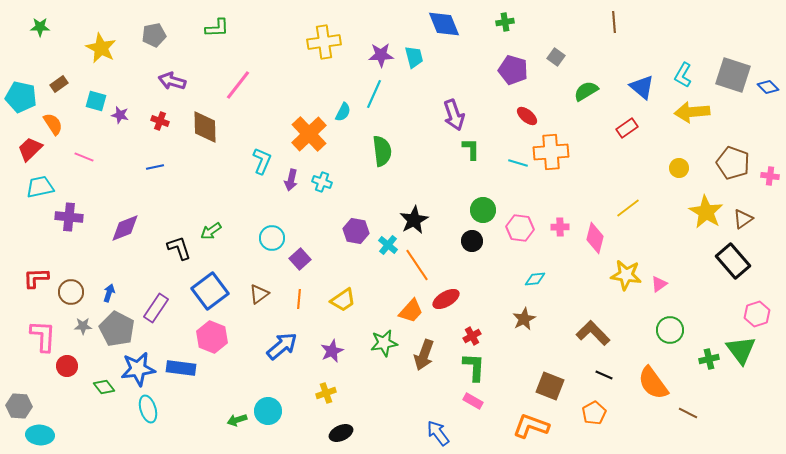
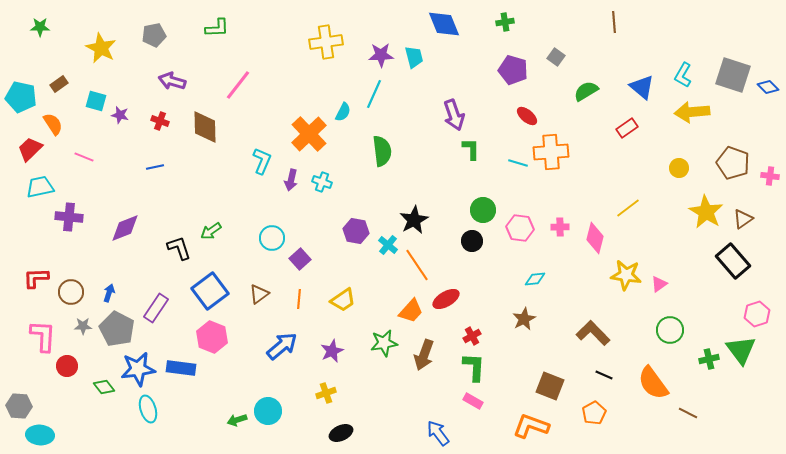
yellow cross at (324, 42): moved 2 px right
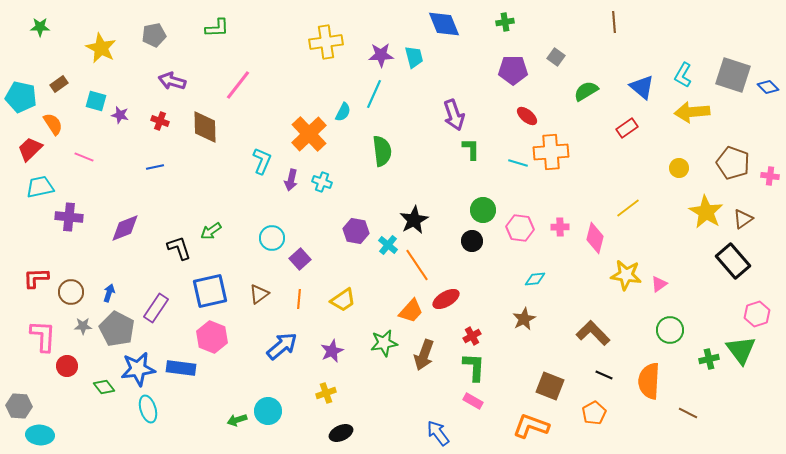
purple pentagon at (513, 70): rotated 16 degrees counterclockwise
blue square at (210, 291): rotated 24 degrees clockwise
orange semicircle at (653, 383): moved 4 px left, 2 px up; rotated 39 degrees clockwise
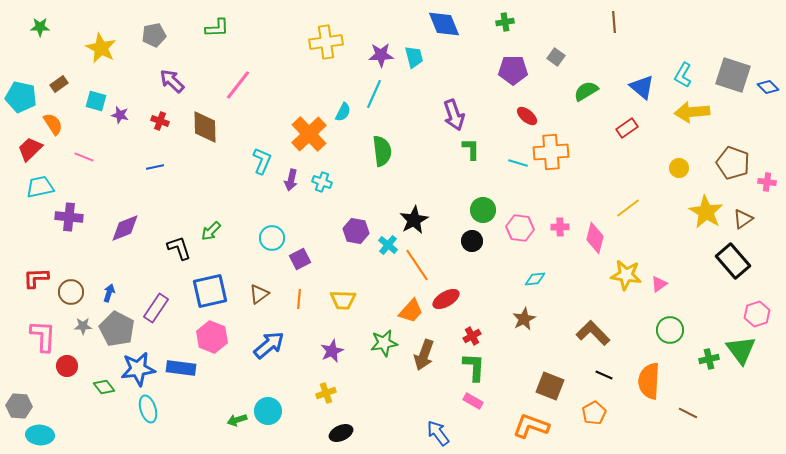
purple arrow at (172, 81): rotated 28 degrees clockwise
pink cross at (770, 176): moved 3 px left, 6 px down
green arrow at (211, 231): rotated 10 degrees counterclockwise
purple square at (300, 259): rotated 15 degrees clockwise
yellow trapezoid at (343, 300): rotated 36 degrees clockwise
blue arrow at (282, 346): moved 13 px left, 1 px up
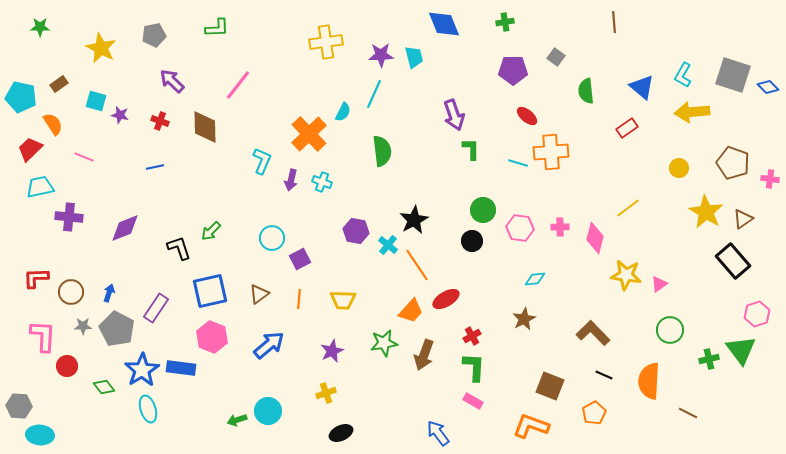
green semicircle at (586, 91): rotated 65 degrees counterclockwise
pink cross at (767, 182): moved 3 px right, 3 px up
blue star at (138, 369): moved 4 px right, 1 px down; rotated 24 degrees counterclockwise
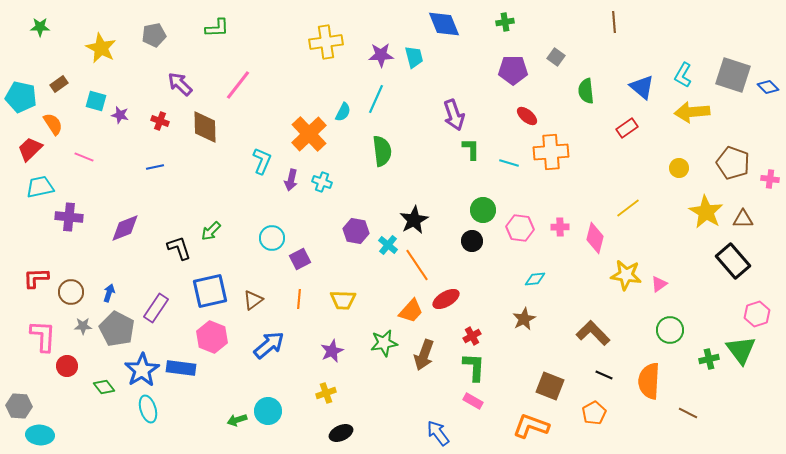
purple arrow at (172, 81): moved 8 px right, 3 px down
cyan line at (374, 94): moved 2 px right, 5 px down
cyan line at (518, 163): moved 9 px left
brown triangle at (743, 219): rotated 35 degrees clockwise
brown triangle at (259, 294): moved 6 px left, 6 px down
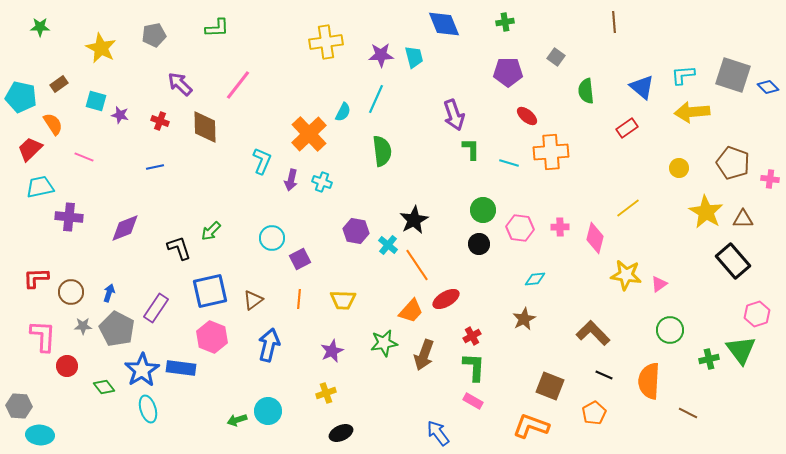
purple pentagon at (513, 70): moved 5 px left, 2 px down
cyan L-shape at (683, 75): rotated 55 degrees clockwise
black circle at (472, 241): moved 7 px right, 3 px down
blue arrow at (269, 345): rotated 36 degrees counterclockwise
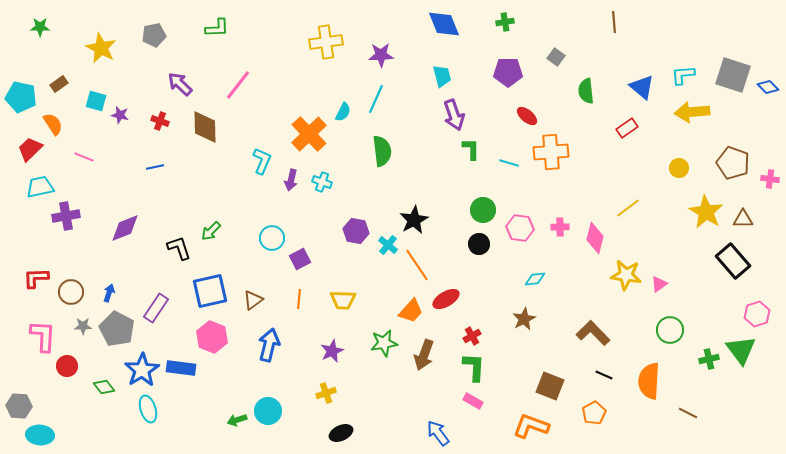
cyan trapezoid at (414, 57): moved 28 px right, 19 px down
purple cross at (69, 217): moved 3 px left, 1 px up; rotated 16 degrees counterclockwise
